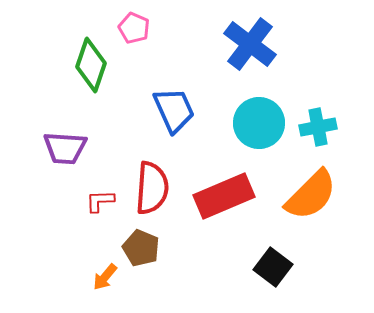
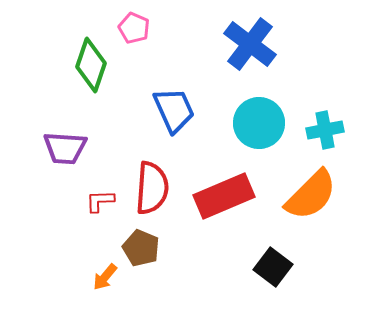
cyan cross: moved 7 px right, 3 px down
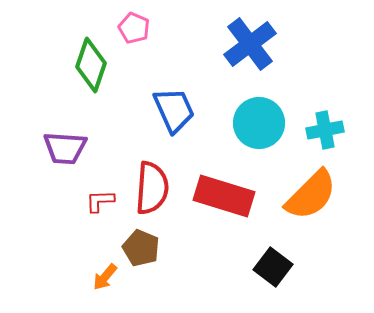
blue cross: rotated 16 degrees clockwise
red rectangle: rotated 40 degrees clockwise
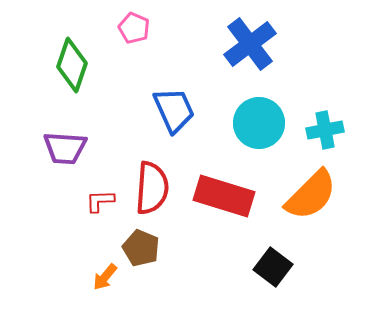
green diamond: moved 19 px left
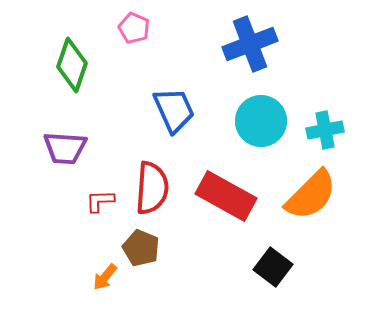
blue cross: rotated 16 degrees clockwise
cyan circle: moved 2 px right, 2 px up
red rectangle: moved 2 px right; rotated 12 degrees clockwise
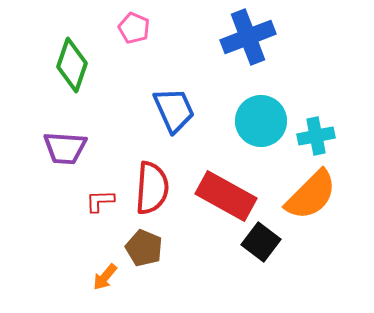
blue cross: moved 2 px left, 7 px up
cyan cross: moved 9 px left, 6 px down
brown pentagon: moved 3 px right
black square: moved 12 px left, 25 px up
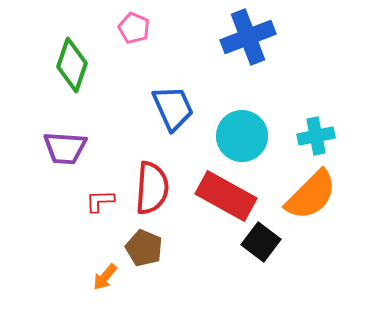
blue trapezoid: moved 1 px left, 2 px up
cyan circle: moved 19 px left, 15 px down
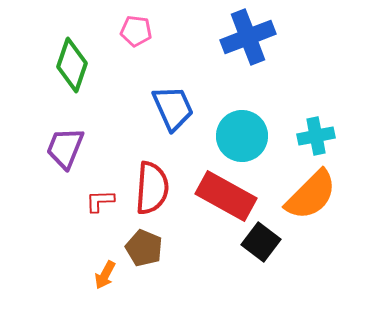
pink pentagon: moved 2 px right, 3 px down; rotated 16 degrees counterclockwise
purple trapezoid: rotated 108 degrees clockwise
orange arrow: moved 2 px up; rotated 12 degrees counterclockwise
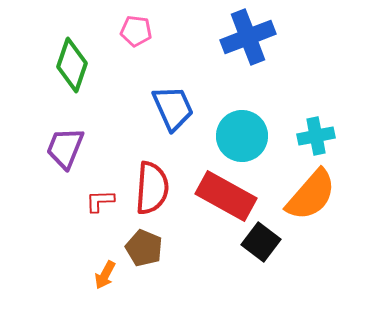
orange semicircle: rotated 4 degrees counterclockwise
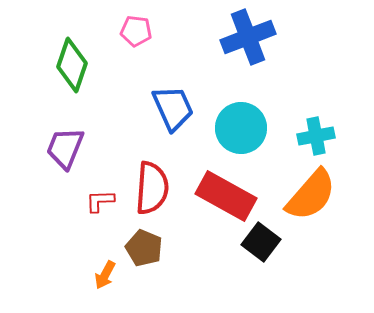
cyan circle: moved 1 px left, 8 px up
